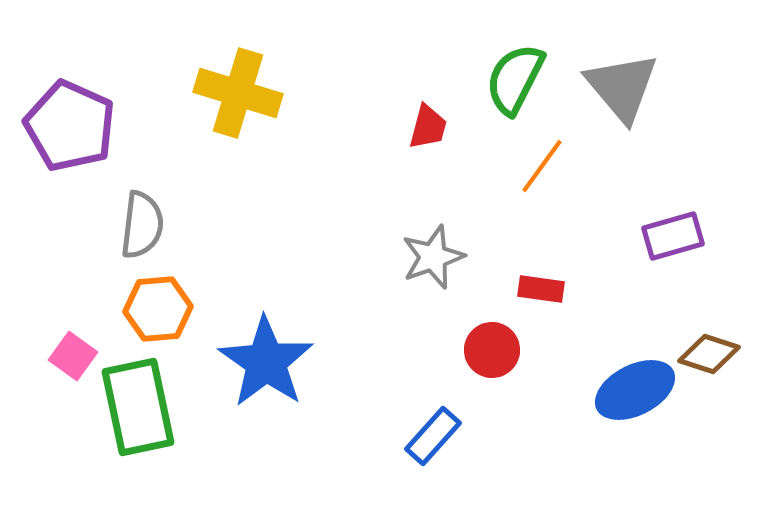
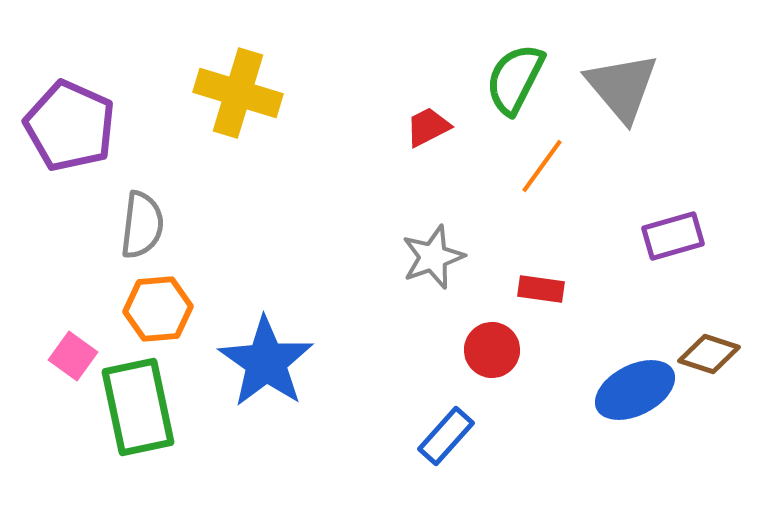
red trapezoid: rotated 132 degrees counterclockwise
blue rectangle: moved 13 px right
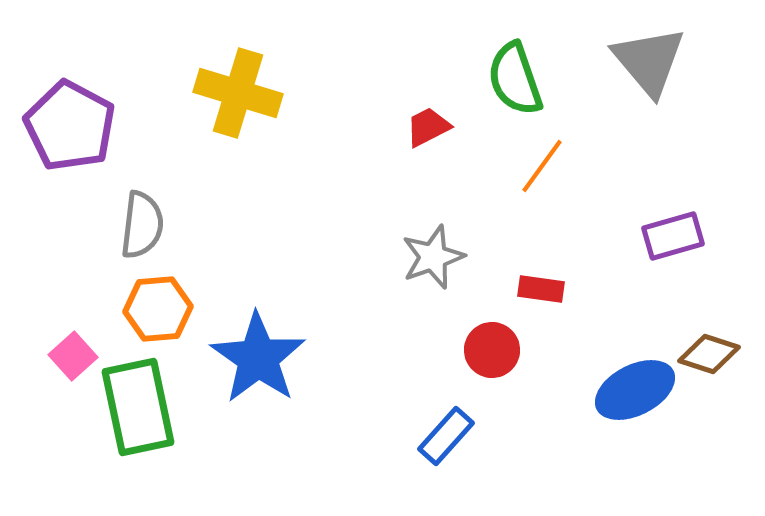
green semicircle: rotated 46 degrees counterclockwise
gray triangle: moved 27 px right, 26 px up
purple pentagon: rotated 4 degrees clockwise
pink square: rotated 12 degrees clockwise
blue star: moved 8 px left, 4 px up
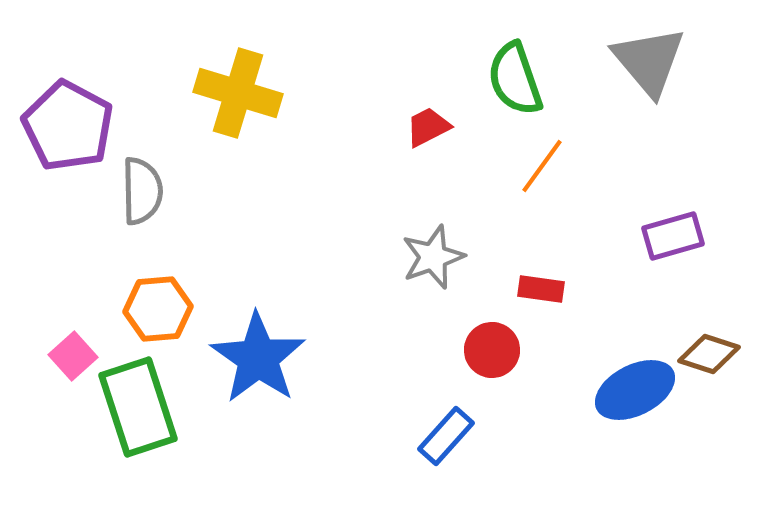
purple pentagon: moved 2 px left
gray semicircle: moved 34 px up; rotated 8 degrees counterclockwise
green rectangle: rotated 6 degrees counterclockwise
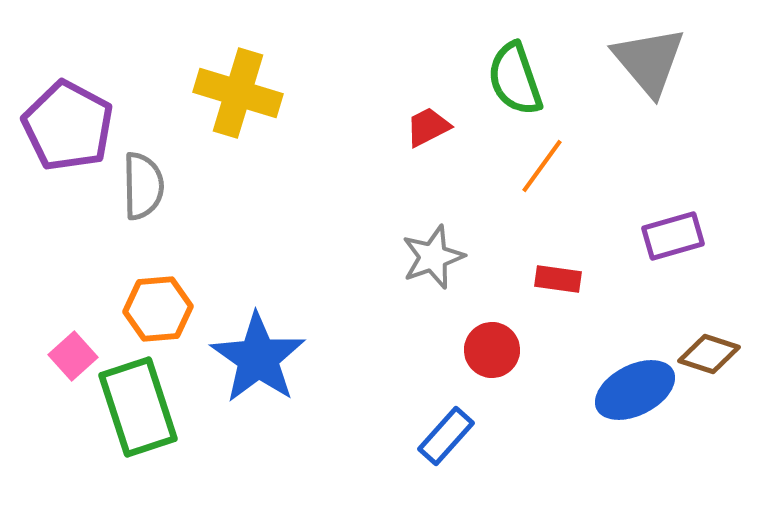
gray semicircle: moved 1 px right, 5 px up
red rectangle: moved 17 px right, 10 px up
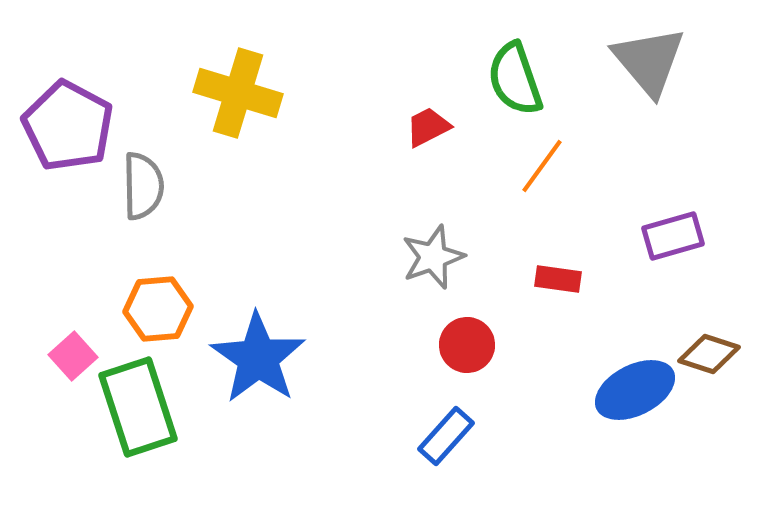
red circle: moved 25 px left, 5 px up
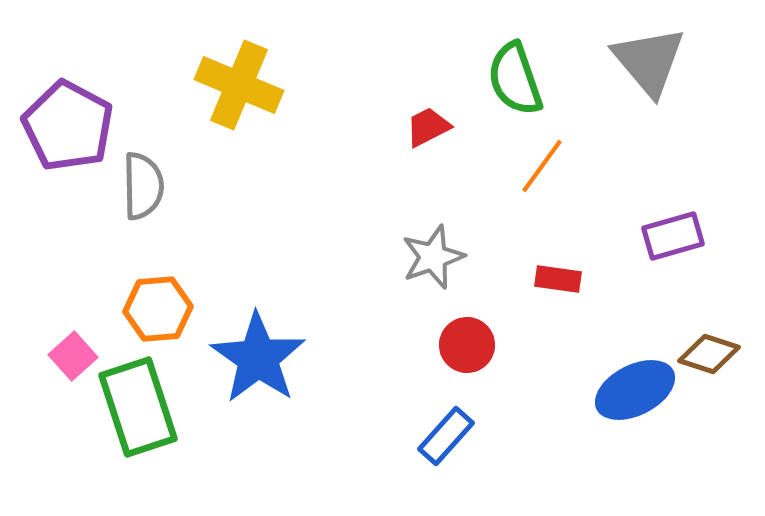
yellow cross: moved 1 px right, 8 px up; rotated 6 degrees clockwise
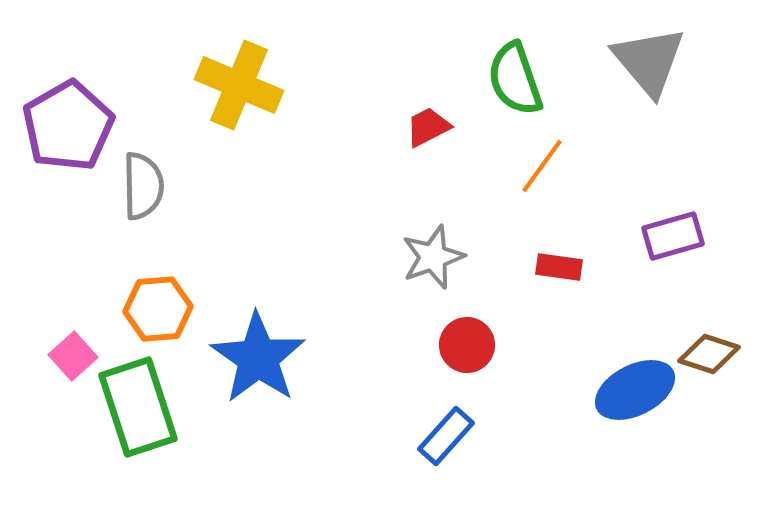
purple pentagon: rotated 14 degrees clockwise
red rectangle: moved 1 px right, 12 px up
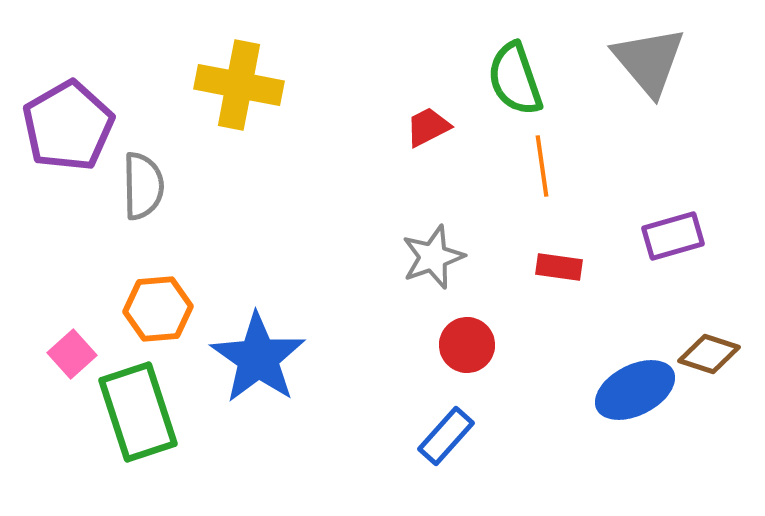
yellow cross: rotated 12 degrees counterclockwise
orange line: rotated 44 degrees counterclockwise
pink square: moved 1 px left, 2 px up
green rectangle: moved 5 px down
